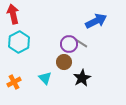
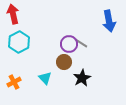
blue arrow: moved 13 px right; rotated 105 degrees clockwise
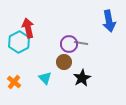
red arrow: moved 15 px right, 14 px down
gray line: rotated 24 degrees counterclockwise
orange cross: rotated 24 degrees counterclockwise
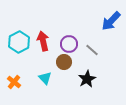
blue arrow: moved 2 px right; rotated 55 degrees clockwise
red arrow: moved 15 px right, 13 px down
gray line: moved 11 px right, 7 px down; rotated 32 degrees clockwise
black star: moved 5 px right, 1 px down
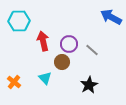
blue arrow: moved 4 px up; rotated 75 degrees clockwise
cyan hexagon: moved 21 px up; rotated 25 degrees clockwise
brown circle: moved 2 px left
black star: moved 2 px right, 6 px down
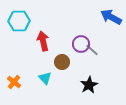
purple circle: moved 12 px right
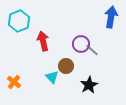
blue arrow: rotated 70 degrees clockwise
cyan hexagon: rotated 20 degrees counterclockwise
brown circle: moved 4 px right, 4 px down
cyan triangle: moved 7 px right, 1 px up
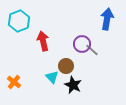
blue arrow: moved 4 px left, 2 px down
purple circle: moved 1 px right
black star: moved 16 px left; rotated 18 degrees counterclockwise
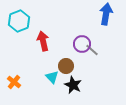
blue arrow: moved 1 px left, 5 px up
